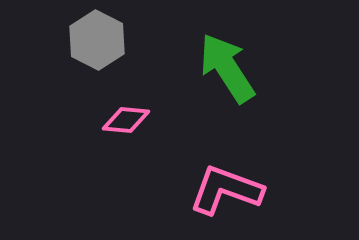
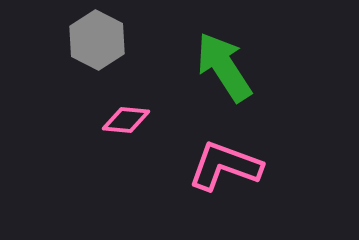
green arrow: moved 3 px left, 1 px up
pink L-shape: moved 1 px left, 24 px up
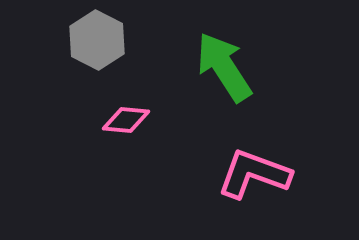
pink L-shape: moved 29 px right, 8 px down
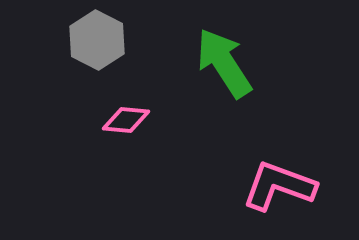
green arrow: moved 4 px up
pink L-shape: moved 25 px right, 12 px down
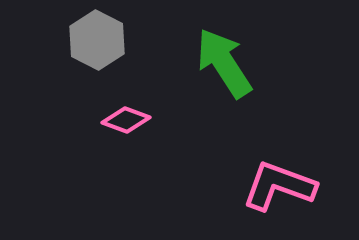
pink diamond: rotated 15 degrees clockwise
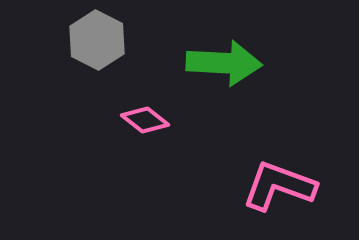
green arrow: rotated 126 degrees clockwise
pink diamond: moved 19 px right; rotated 18 degrees clockwise
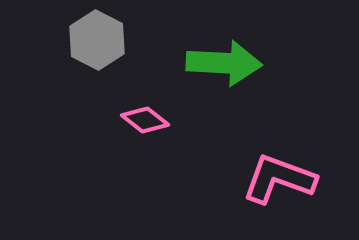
pink L-shape: moved 7 px up
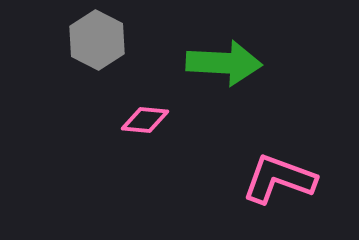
pink diamond: rotated 33 degrees counterclockwise
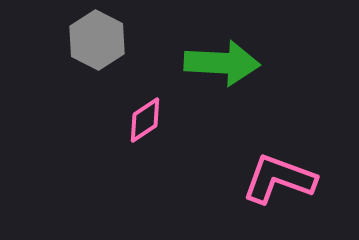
green arrow: moved 2 px left
pink diamond: rotated 39 degrees counterclockwise
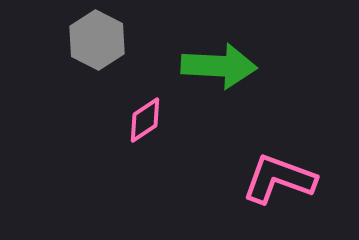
green arrow: moved 3 px left, 3 px down
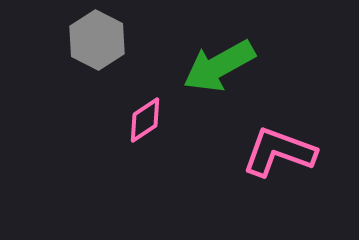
green arrow: rotated 148 degrees clockwise
pink L-shape: moved 27 px up
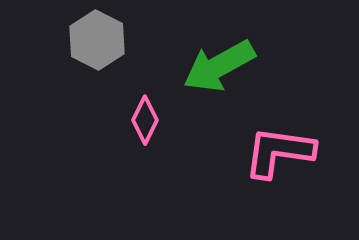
pink diamond: rotated 30 degrees counterclockwise
pink L-shape: rotated 12 degrees counterclockwise
